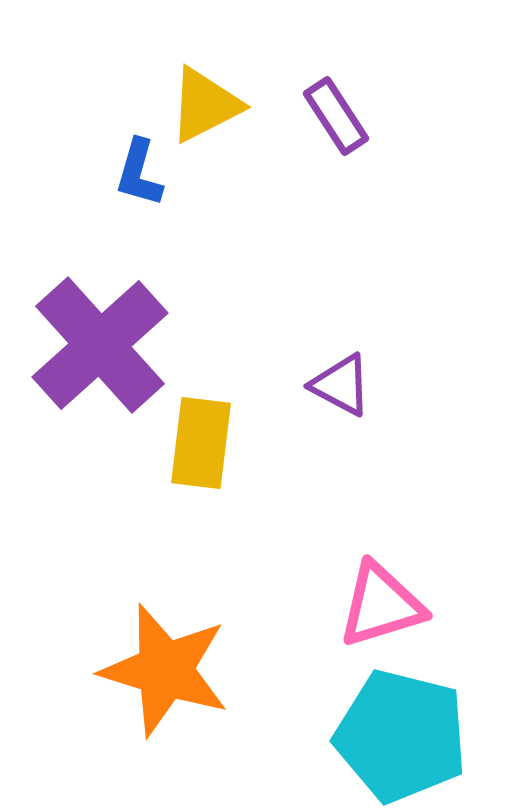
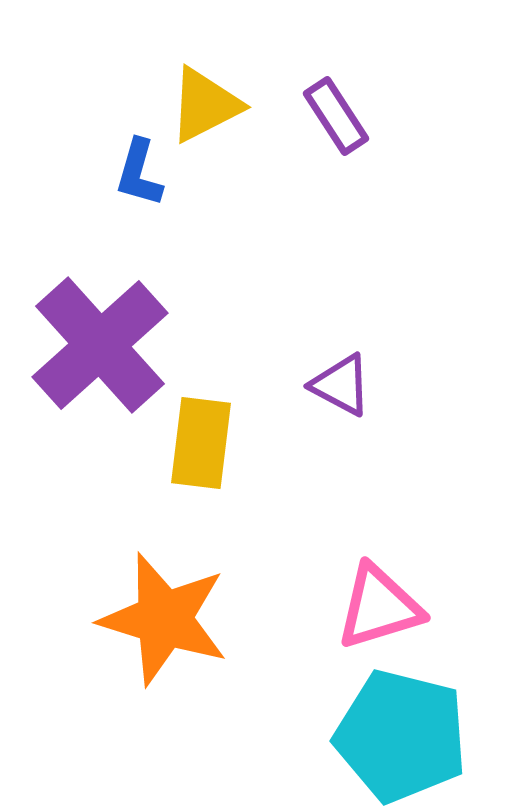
pink triangle: moved 2 px left, 2 px down
orange star: moved 1 px left, 51 px up
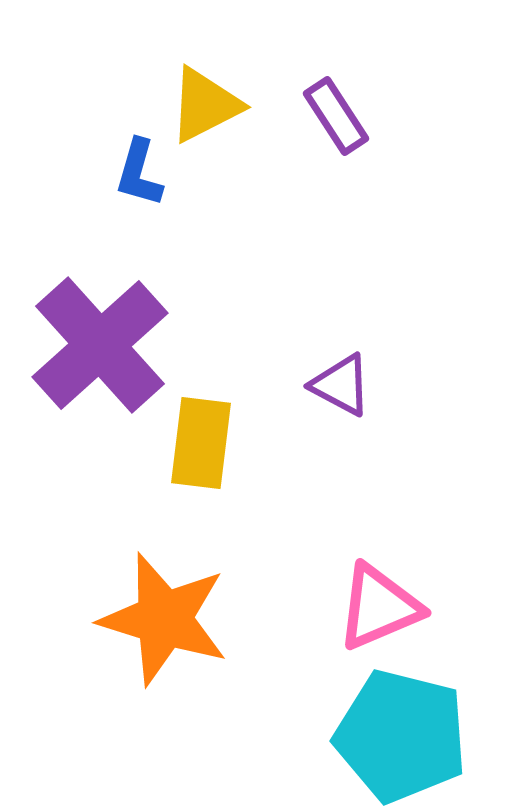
pink triangle: rotated 6 degrees counterclockwise
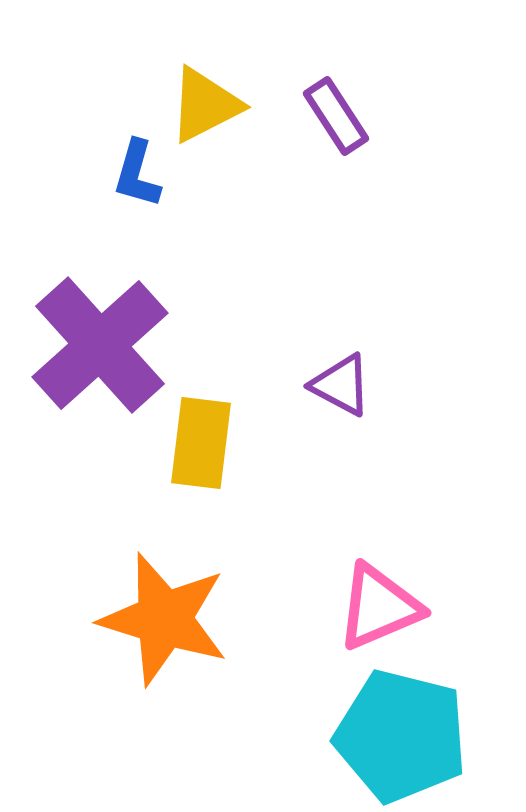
blue L-shape: moved 2 px left, 1 px down
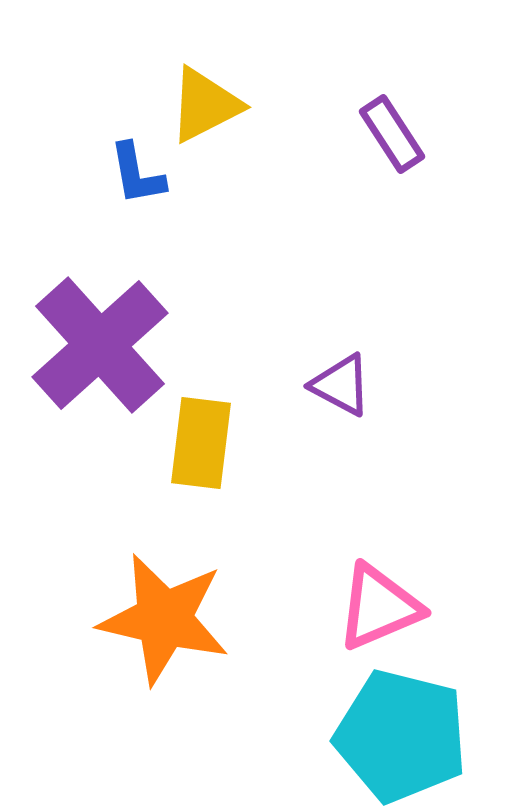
purple rectangle: moved 56 px right, 18 px down
blue L-shape: rotated 26 degrees counterclockwise
orange star: rotated 4 degrees counterclockwise
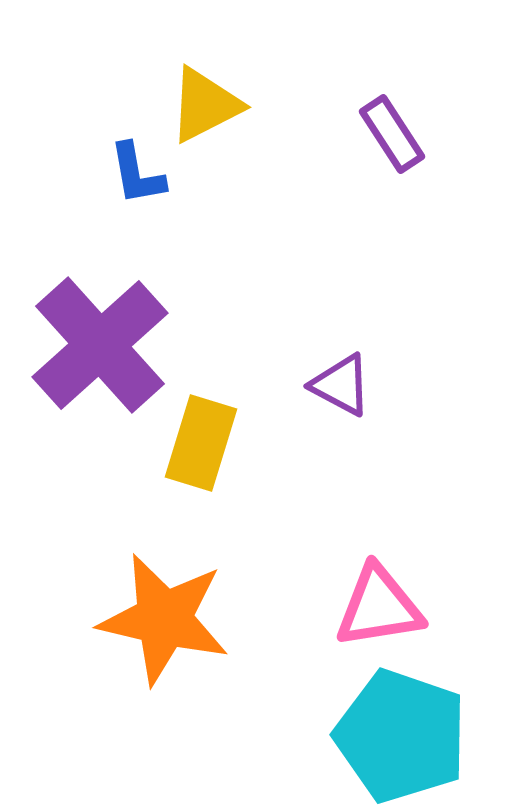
yellow rectangle: rotated 10 degrees clockwise
pink triangle: rotated 14 degrees clockwise
cyan pentagon: rotated 5 degrees clockwise
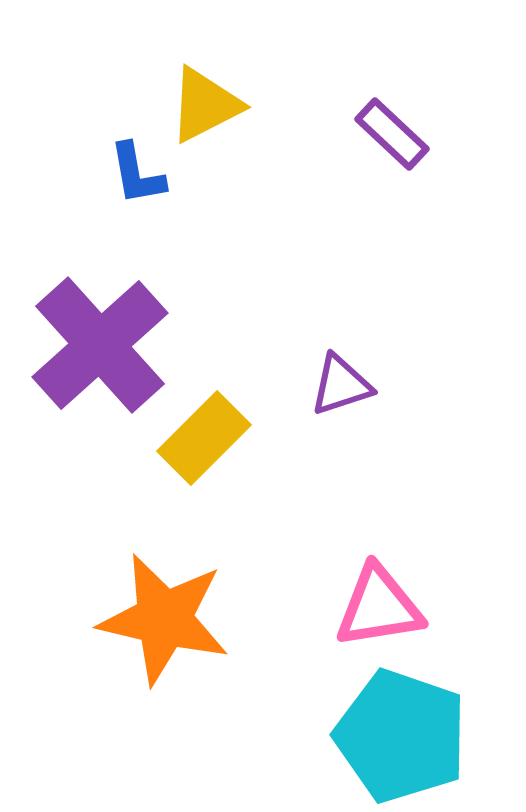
purple rectangle: rotated 14 degrees counterclockwise
purple triangle: rotated 46 degrees counterclockwise
yellow rectangle: moved 3 px right, 5 px up; rotated 28 degrees clockwise
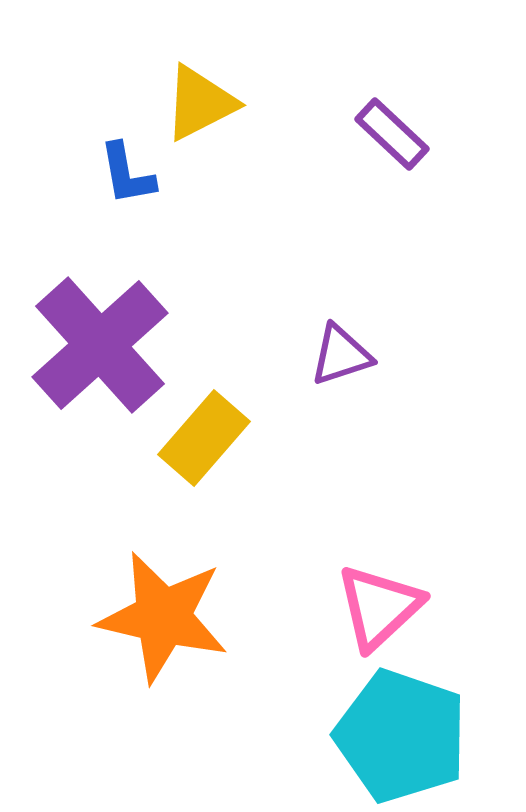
yellow triangle: moved 5 px left, 2 px up
blue L-shape: moved 10 px left
purple triangle: moved 30 px up
yellow rectangle: rotated 4 degrees counterclockwise
pink triangle: rotated 34 degrees counterclockwise
orange star: moved 1 px left, 2 px up
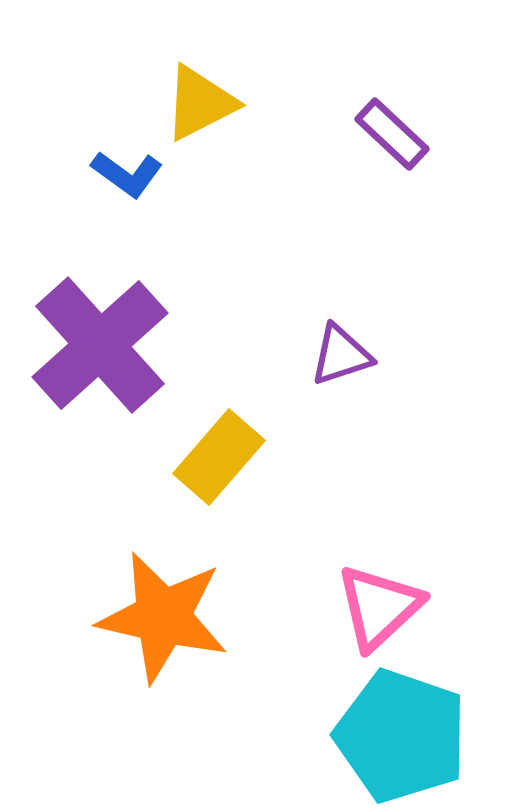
blue L-shape: rotated 44 degrees counterclockwise
yellow rectangle: moved 15 px right, 19 px down
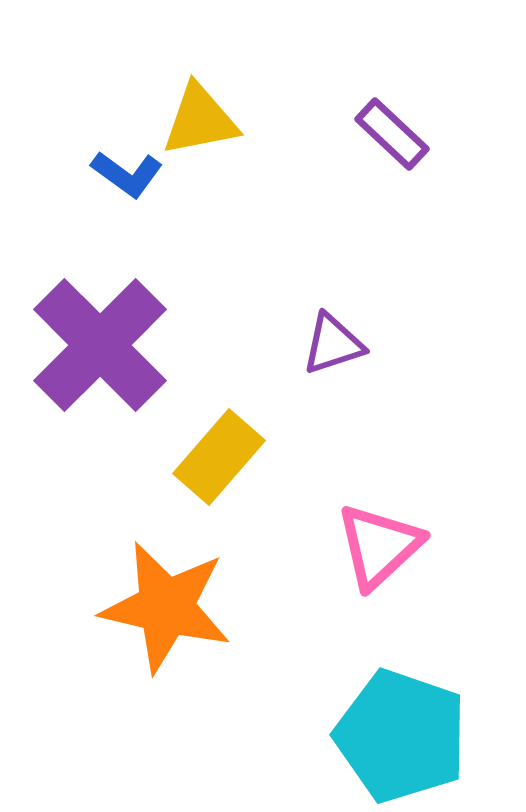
yellow triangle: moved 17 px down; rotated 16 degrees clockwise
purple cross: rotated 3 degrees counterclockwise
purple triangle: moved 8 px left, 11 px up
pink triangle: moved 61 px up
orange star: moved 3 px right, 10 px up
